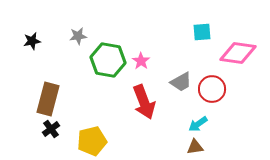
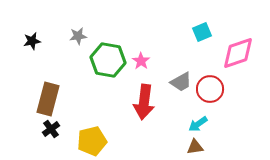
cyan square: rotated 18 degrees counterclockwise
pink diamond: rotated 27 degrees counterclockwise
red circle: moved 2 px left
red arrow: rotated 28 degrees clockwise
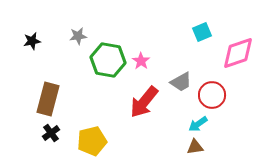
red circle: moved 2 px right, 6 px down
red arrow: rotated 32 degrees clockwise
black cross: moved 4 px down
